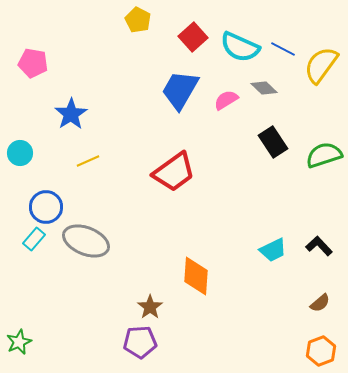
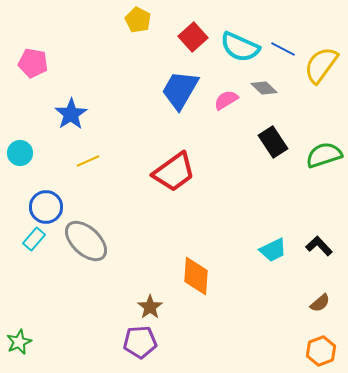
gray ellipse: rotated 21 degrees clockwise
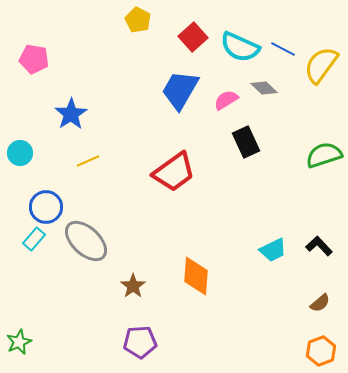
pink pentagon: moved 1 px right, 4 px up
black rectangle: moved 27 px left; rotated 8 degrees clockwise
brown star: moved 17 px left, 21 px up
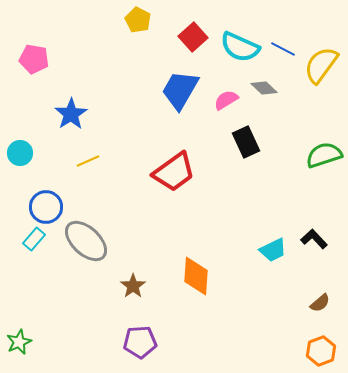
black L-shape: moved 5 px left, 7 px up
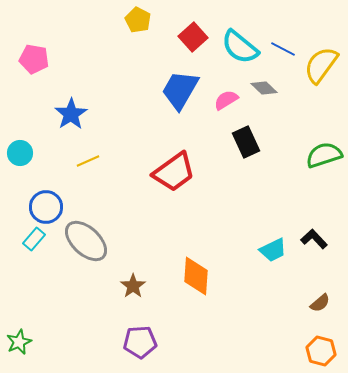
cyan semicircle: rotated 15 degrees clockwise
orange hexagon: rotated 24 degrees counterclockwise
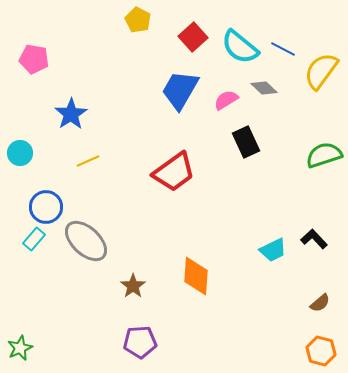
yellow semicircle: moved 6 px down
green star: moved 1 px right, 6 px down
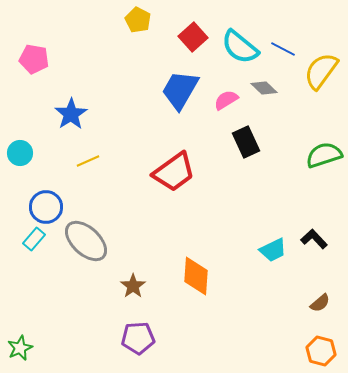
purple pentagon: moved 2 px left, 4 px up
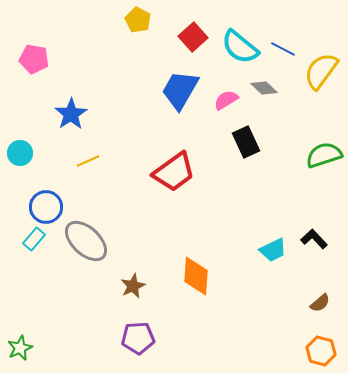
brown star: rotated 10 degrees clockwise
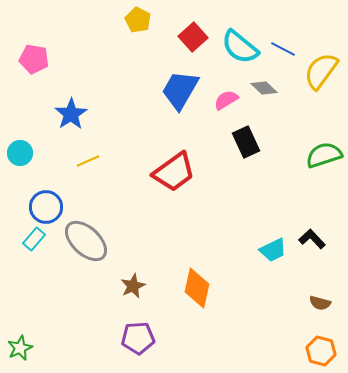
black L-shape: moved 2 px left
orange diamond: moved 1 px right, 12 px down; rotated 9 degrees clockwise
brown semicircle: rotated 55 degrees clockwise
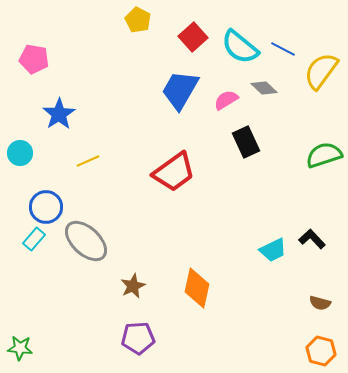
blue star: moved 12 px left
green star: rotated 30 degrees clockwise
